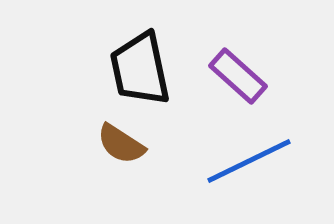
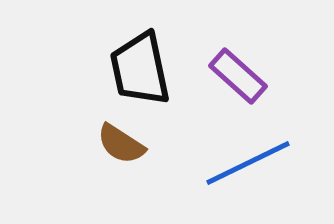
blue line: moved 1 px left, 2 px down
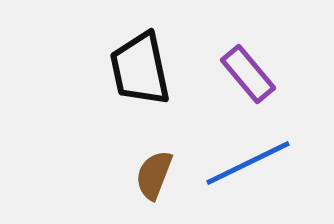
purple rectangle: moved 10 px right, 2 px up; rotated 8 degrees clockwise
brown semicircle: moved 33 px right, 31 px down; rotated 78 degrees clockwise
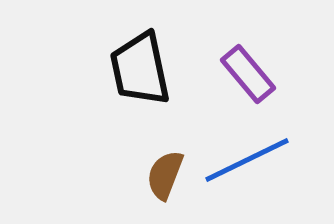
blue line: moved 1 px left, 3 px up
brown semicircle: moved 11 px right
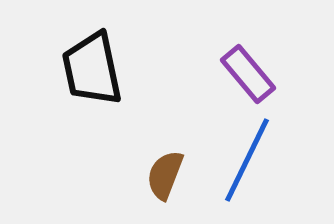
black trapezoid: moved 48 px left
blue line: rotated 38 degrees counterclockwise
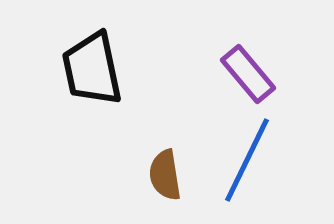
brown semicircle: rotated 30 degrees counterclockwise
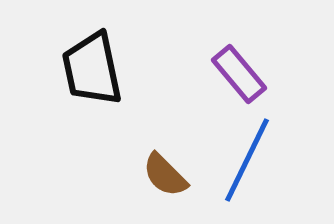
purple rectangle: moved 9 px left
brown semicircle: rotated 36 degrees counterclockwise
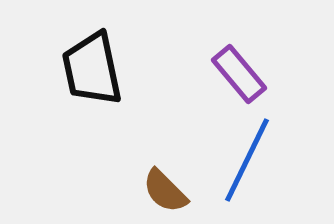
brown semicircle: moved 16 px down
